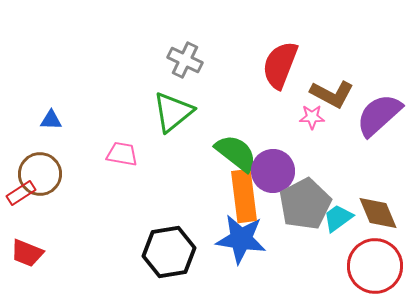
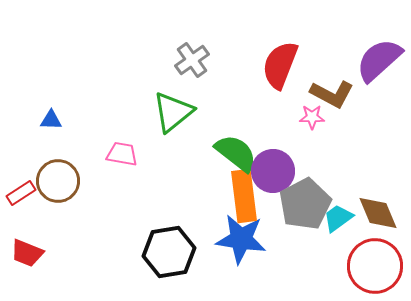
gray cross: moved 7 px right; rotated 28 degrees clockwise
purple semicircle: moved 55 px up
brown circle: moved 18 px right, 7 px down
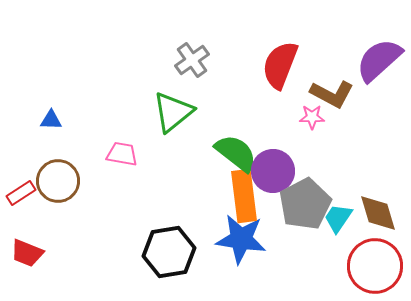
brown diamond: rotated 6 degrees clockwise
cyan trapezoid: rotated 20 degrees counterclockwise
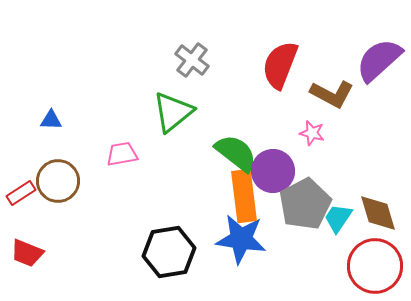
gray cross: rotated 16 degrees counterclockwise
pink star: moved 16 px down; rotated 15 degrees clockwise
pink trapezoid: rotated 20 degrees counterclockwise
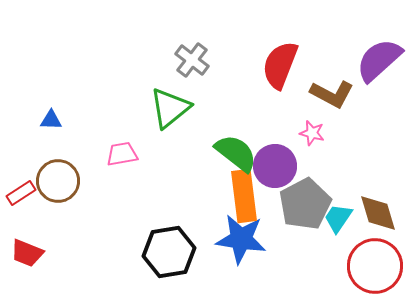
green triangle: moved 3 px left, 4 px up
purple circle: moved 2 px right, 5 px up
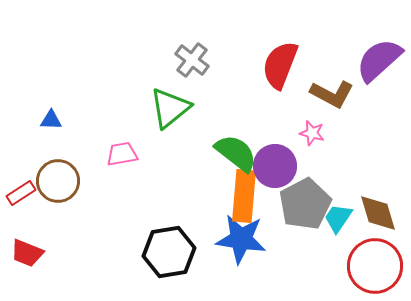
orange rectangle: rotated 12 degrees clockwise
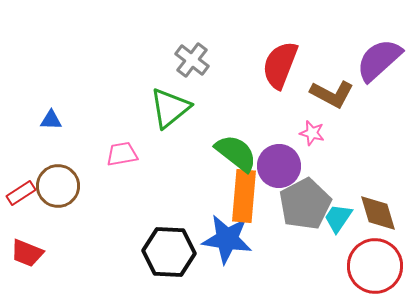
purple circle: moved 4 px right
brown circle: moved 5 px down
blue star: moved 14 px left
black hexagon: rotated 12 degrees clockwise
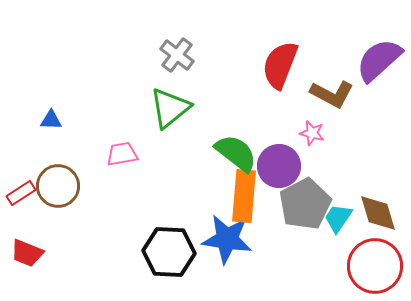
gray cross: moved 15 px left, 5 px up
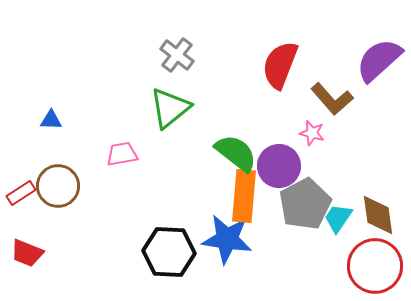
brown L-shape: moved 5 px down; rotated 21 degrees clockwise
brown diamond: moved 2 px down; rotated 9 degrees clockwise
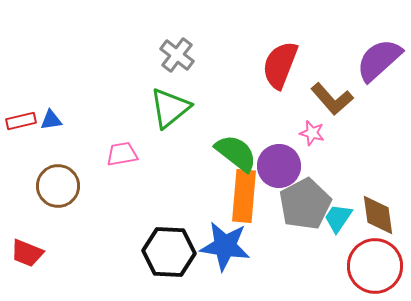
blue triangle: rotated 10 degrees counterclockwise
red rectangle: moved 72 px up; rotated 20 degrees clockwise
blue star: moved 2 px left, 7 px down
